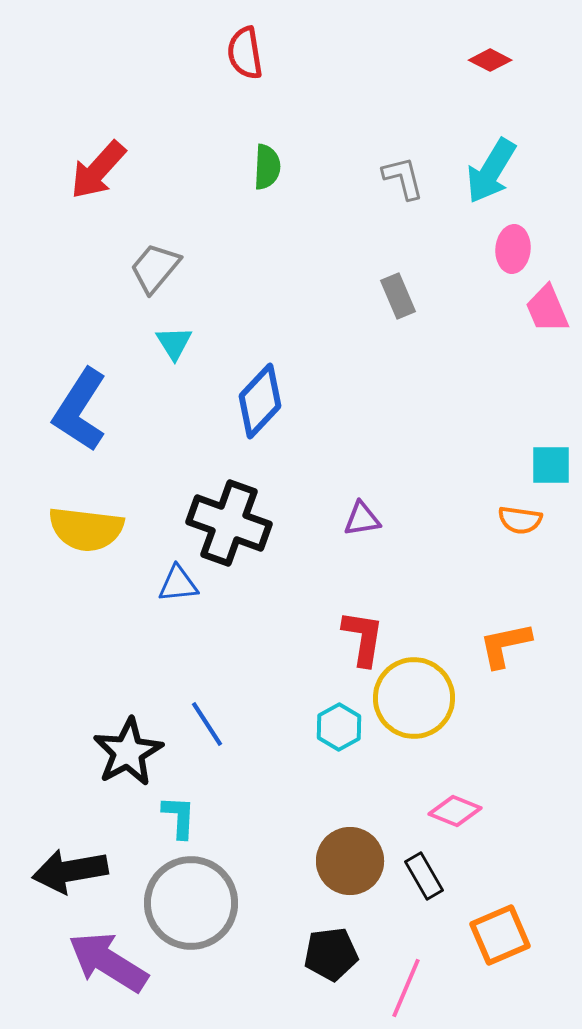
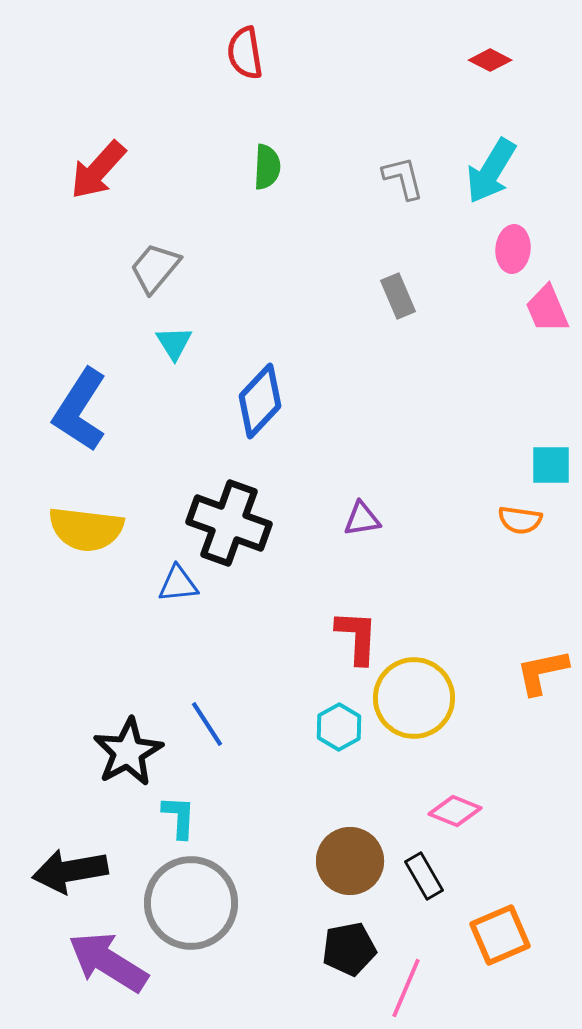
red L-shape: moved 6 px left, 1 px up; rotated 6 degrees counterclockwise
orange L-shape: moved 37 px right, 27 px down
black pentagon: moved 18 px right, 5 px up; rotated 4 degrees counterclockwise
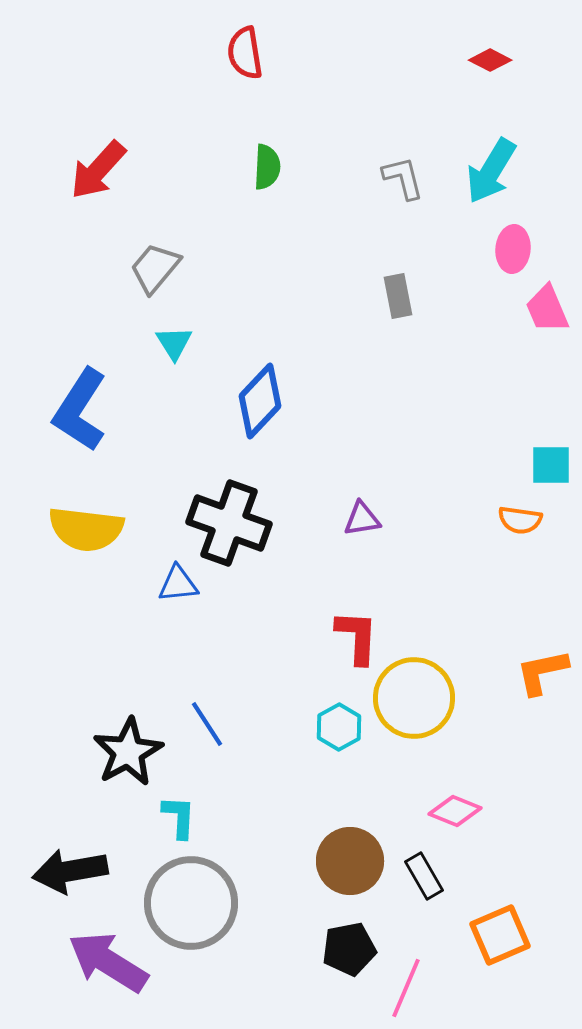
gray rectangle: rotated 12 degrees clockwise
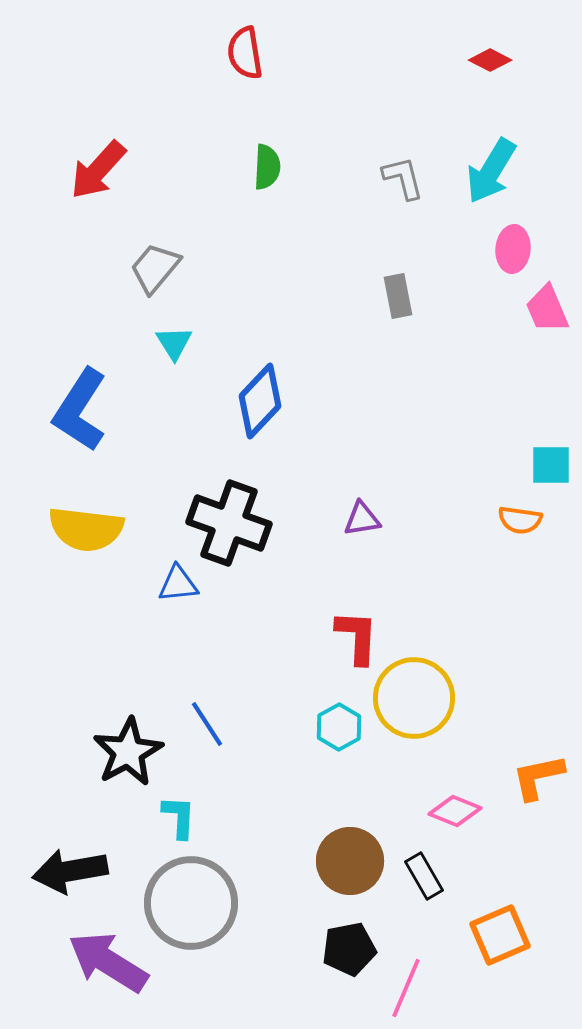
orange L-shape: moved 4 px left, 105 px down
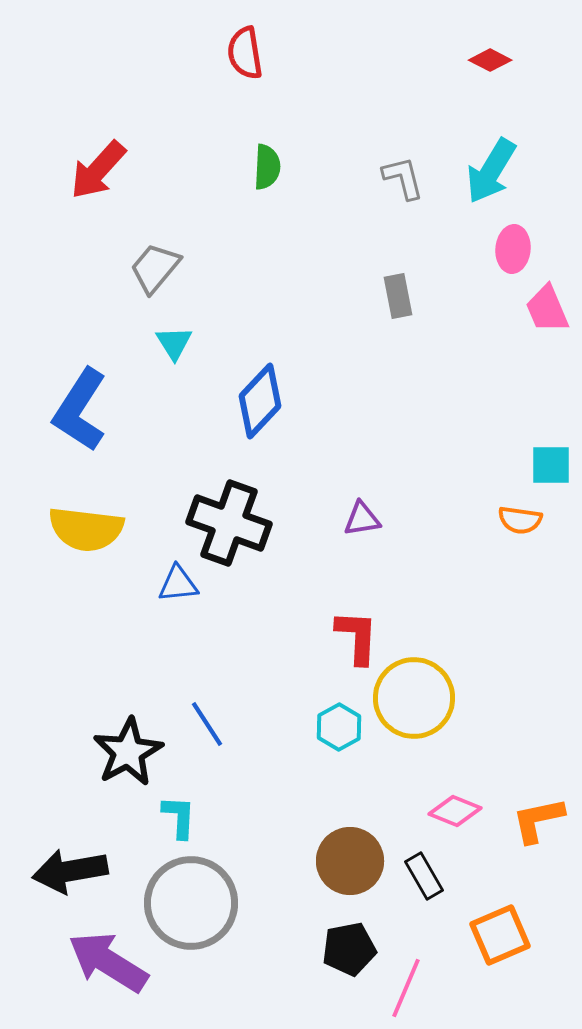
orange L-shape: moved 43 px down
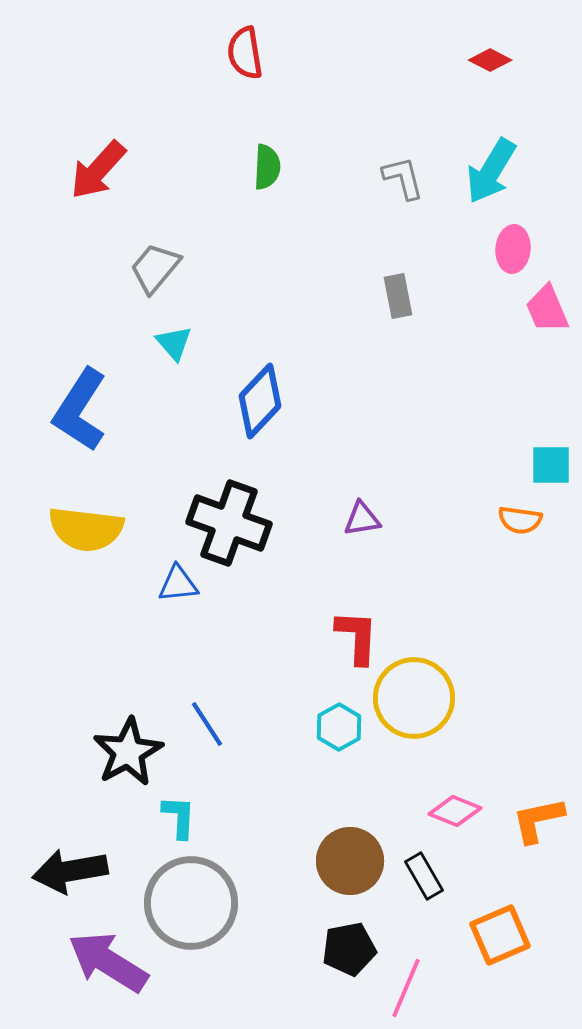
cyan triangle: rotated 9 degrees counterclockwise
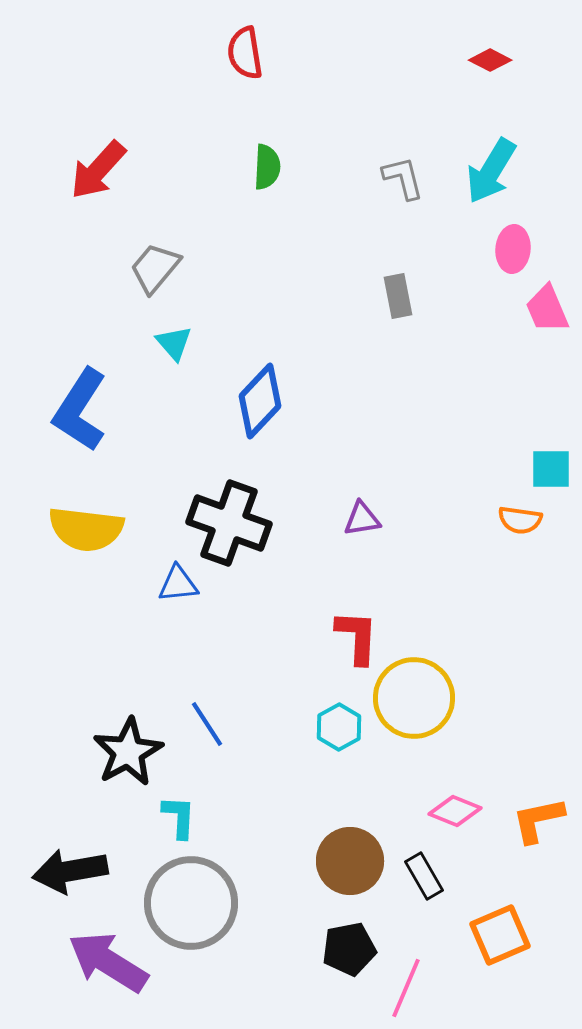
cyan square: moved 4 px down
